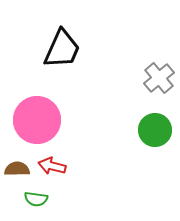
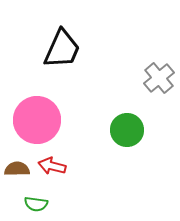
green circle: moved 28 px left
green semicircle: moved 5 px down
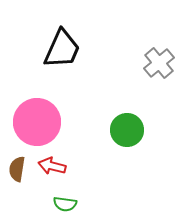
gray cross: moved 15 px up
pink circle: moved 2 px down
brown semicircle: rotated 80 degrees counterclockwise
green semicircle: moved 29 px right
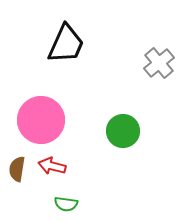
black trapezoid: moved 4 px right, 5 px up
pink circle: moved 4 px right, 2 px up
green circle: moved 4 px left, 1 px down
green semicircle: moved 1 px right
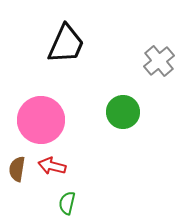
gray cross: moved 2 px up
green circle: moved 19 px up
green semicircle: moved 1 px right, 1 px up; rotated 95 degrees clockwise
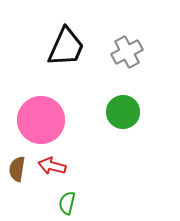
black trapezoid: moved 3 px down
gray cross: moved 32 px left, 9 px up; rotated 12 degrees clockwise
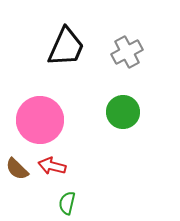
pink circle: moved 1 px left
brown semicircle: rotated 55 degrees counterclockwise
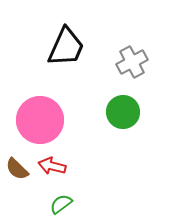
gray cross: moved 5 px right, 10 px down
green semicircle: moved 6 px left, 1 px down; rotated 40 degrees clockwise
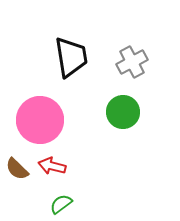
black trapezoid: moved 5 px right, 10 px down; rotated 33 degrees counterclockwise
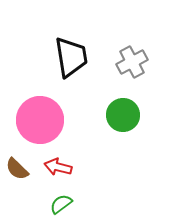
green circle: moved 3 px down
red arrow: moved 6 px right, 1 px down
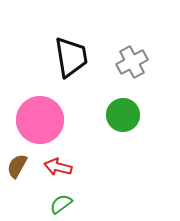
brown semicircle: moved 3 px up; rotated 75 degrees clockwise
